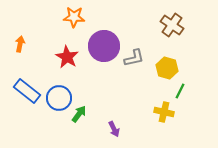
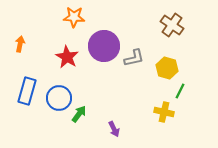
blue rectangle: rotated 68 degrees clockwise
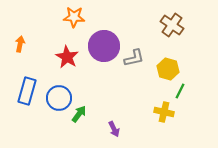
yellow hexagon: moved 1 px right, 1 px down
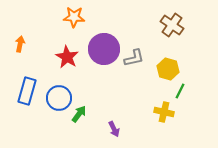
purple circle: moved 3 px down
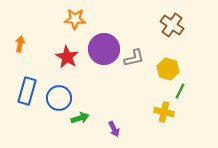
orange star: moved 1 px right, 2 px down
green arrow: moved 1 px right, 4 px down; rotated 36 degrees clockwise
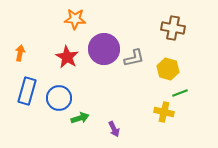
brown cross: moved 1 px right, 3 px down; rotated 25 degrees counterclockwise
orange arrow: moved 9 px down
green line: moved 2 px down; rotated 42 degrees clockwise
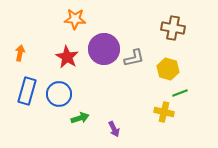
blue circle: moved 4 px up
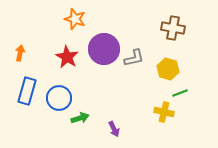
orange star: rotated 15 degrees clockwise
blue circle: moved 4 px down
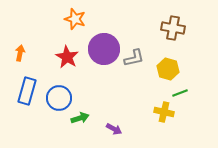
purple arrow: rotated 35 degrees counterclockwise
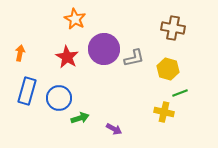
orange star: rotated 10 degrees clockwise
